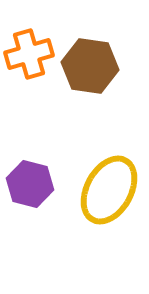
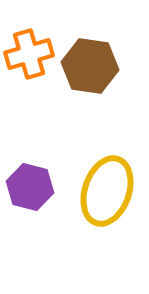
purple hexagon: moved 3 px down
yellow ellipse: moved 2 px left, 1 px down; rotated 10 degrees counterclockwise
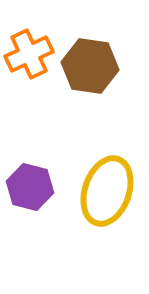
orange cross: rotated 9 degrees counterclockwise
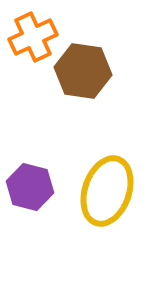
orange cross: moved 4 px right, 17 px up
brown hexagon: moved 7 px left, 5 px down
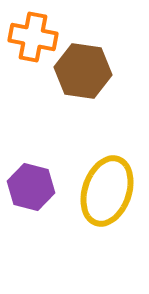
orange cross: rotated 36 degrees clockwise
purple hexagon: moved 1 px right
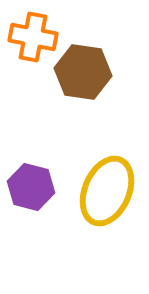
brown hexagon: moved 1 px down
yellow ellipse: rotated 4 degrees clockwise
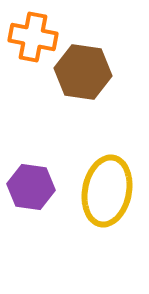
purple hexagon: rotated 6 degrees counterclockwise
yellow ellipse: rotated 12 degrees counterclockwise
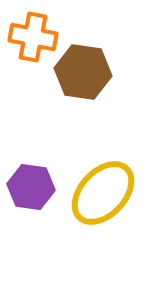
yellow ellipse: moved 4 px left, 2 px down; rotated 32 degrees clockwise
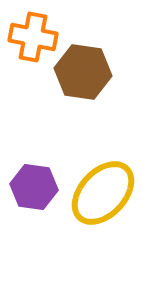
purple hexagon: moved 3 px right
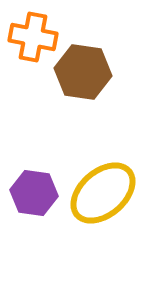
purple hexagon: moved 6 px down
yellow ellipse: rotated 6 degrees clockwise
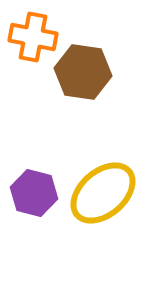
purple hexagon: rotated 6 degrees clockwise
